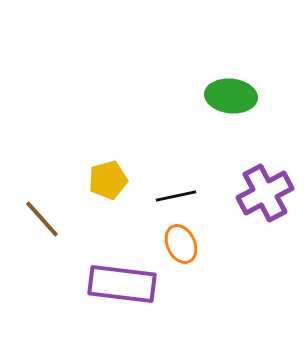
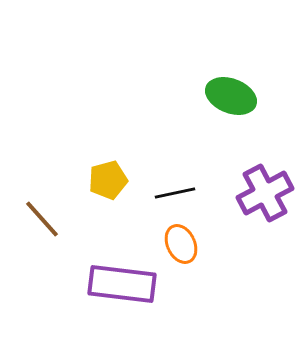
green ellipse: rotated 15 degrees clockwise
black line: moved 1 px left, 3 px up
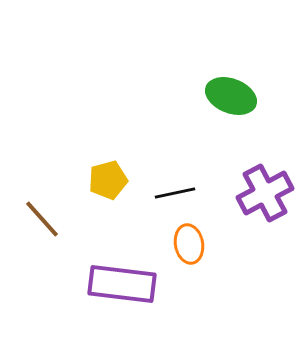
orange ellipse: moved 8 px right; rotated 15 degrees clockwise
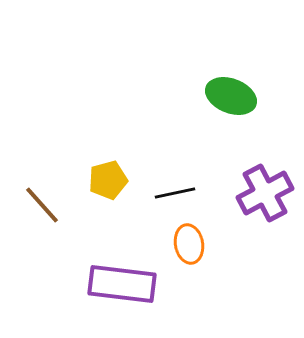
brown line: moved 14 px up
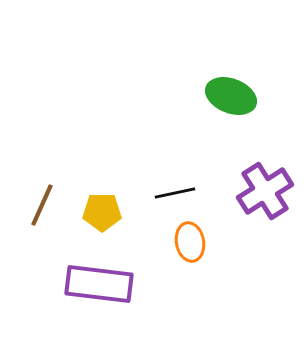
yellow pentagon: moved 6 px left, 32 px down; rotated 15 degrees clockwise
purple cross: moved 2 px up; rotated 4 degrees counterclockwise
brown line: rotated 66 degrees clockwise
orange ellipse: moved 1 px right, 2 px up
purple rectangle: moved 23 px left
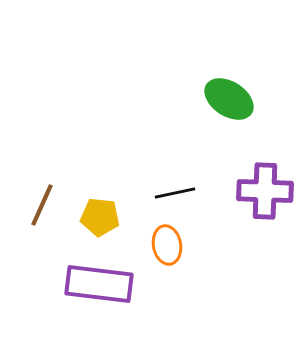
green ellipse: moved 2 px left, 3 px down; rotated 12 degrees clockwise
purple cross: rotated 34 degrees clockwise
yellow pentagon: moved 2 px left, 5 px down; rotated 6 degrees clockwise
orange ellipse: moved 23 px left, 3 px down
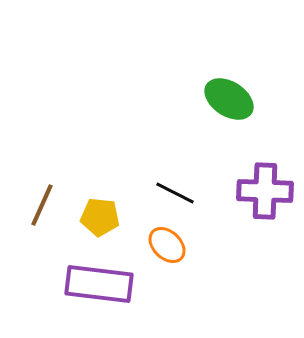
black line: rotated 39 degrees clockwise
orange ellipse: rotated 36 degrees counterclockwise
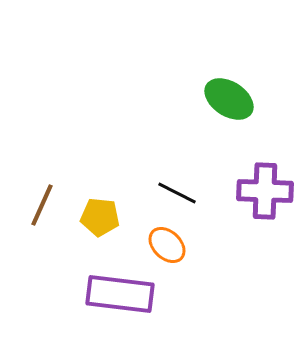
black line: moved 2 px right
purple rectangle: moved 21 px right, 10 px down
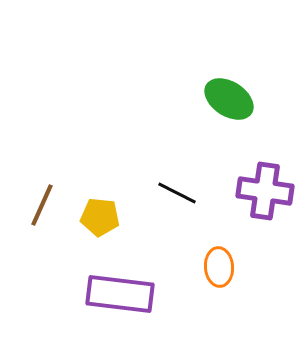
purple cross: rotated 6 degrees clockwise
orange ellipse: moved 52 px right, 22 px down; rotated 42 degrees clockwise
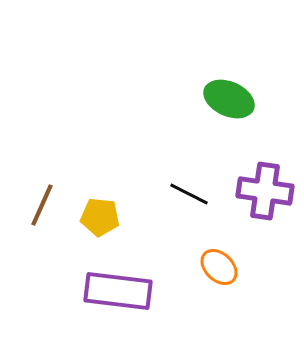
green ellipse: rotated 9 degrees counterclockwise
black line: moved 12 px right, 1 px down
orange ellipse: rotated 42 degrees counterclockwise
purple rectangle: moved 2 px left, 3 px up
